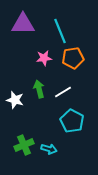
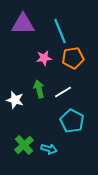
green cross: rotated 18 degrees counterclockwise
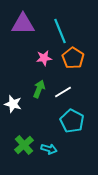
orange pentagon: rotated 30 degrees counterclockwise
green arrow: rotated 36 degrees clockwise
white star: moved 2 px left, 4 px down
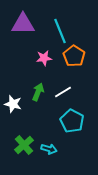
orange pentagon: moved 1 px right, 2 px up
green arrow: moved 1 px left, 3 px down
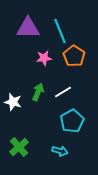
purple triangle: moved 5 px right, 4 px down
white star: moved 2 px up
cyan pentagon: rotated 15 degrees clockwise
green cross: moved 5 px left, 2 px down
cyan arrow: moved 11 px right, 2 px down
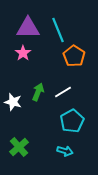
cyan line: moved 2 px left, 1 px up
pink star: moved 21 px left, 5 px up; rotated 28 degrees counterclockwise
cyan arrow: moved 5 px right
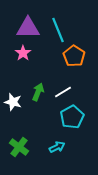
cyan pentagon: moved 4 px up
green cross: rotated 12 degrees counterclockwise
cyan arrow: moved 8 px left, 4 px up; rotated 42 degrees counterclockwise
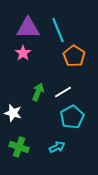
white star: moved 11 px down
green cross: rotated 18 degrees counterclockwise
